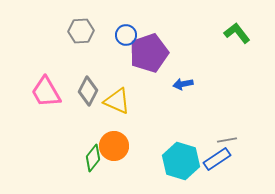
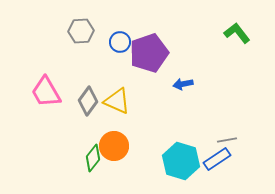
blue circle: moved 6 px left, 7 px down
gray diamond: moved 10 px down; rotated 8 degrees clockwise
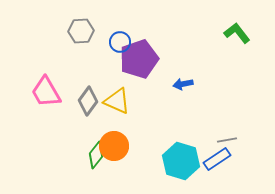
purple pentagon: moved 10 px left, 6 px down
green diamond: moved 3 px right, 3 px up
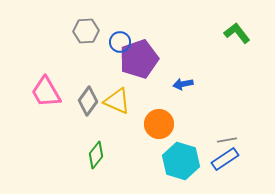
gray hexagon: moved 5 px right
orange circle: moved 45 px right, 22 px up
blue rectangle: moved 8 px right
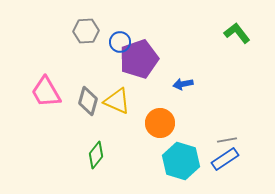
gray diamond: rotated 20 degrees counterclockwise
orange circle: moved 1 px right, 1 px up
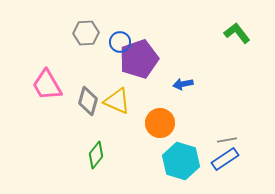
gray hexagon: moved 2 px down
pink trapezoid: moved 1 px right, 7 px up
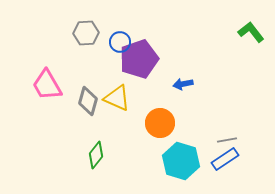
green L-shape: moved 14 px right, 1 px up
yellow triangle: moved 3 px up
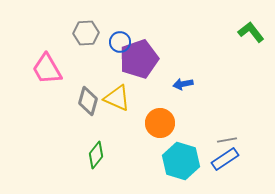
pink trapezoid: moved 16 px up
